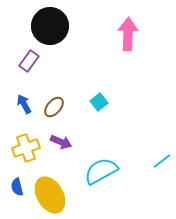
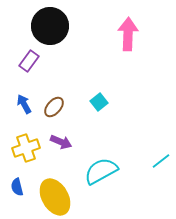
cyan line: moved 1 px left
yellow ellipse: moved 5 px right, 2 px down
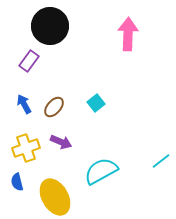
cyan square: moved 3 px left, 1 px down
blue semicircle: moved 5 px up
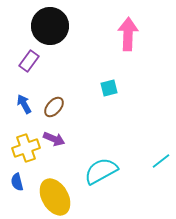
cyan square: moved 13 px right, 15 px up; rotated 24 degrees clockwise
purple arrow: moved 7 px left, 3 px up
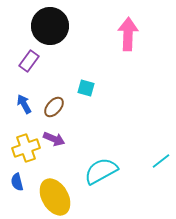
cyan square: moved 23 px left; rotated 30 degrees clockwise
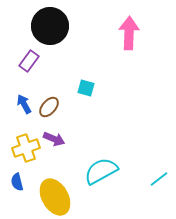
pink arrow: moved 1 px right, 1 px up
brown ellipse: moved 5 px left
cyan line: moved 2 px left, 18 px down
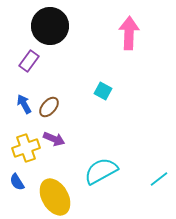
cyan square: moved 17 px right, 3 px down; rotated 12 degrees clockwise
blue semicircle: rotated 18 degrees counterclockwise
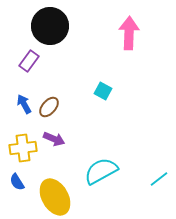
yellow cross: moved 3 px left; rotated 12 degrees clockwise
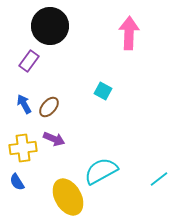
yellow ellipse: moved 13 px right
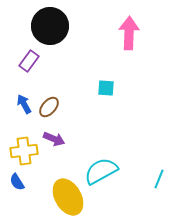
cyan square: moved 3 px right, 3 px up; rotated 24 degrees counterclockwise
yellow cross: moved 1 px right, 3 px down
cyan line: rotated 30 degrees counterclockwise
